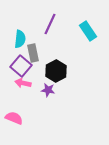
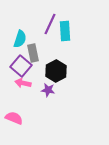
cyan rectangle: moved 23 px left; rotated 30 degrees clockwise
cyan semicircle: rotated 12 degrees clockwise
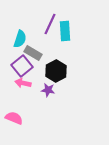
gray rectangle: rotated 48 degrees counterclockwise
purple square: moved 1 px right; rotated 10 degrees clockwise
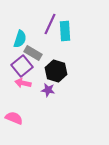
black hexagon: rotated 15 degrees counterclockwise
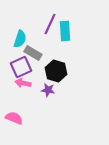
purple square: moved 1 px left, 1 px down; rotated 15 degrees clockwise
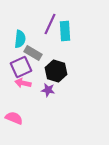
cyan semicircle: rotated 12 degrees counterclockwise
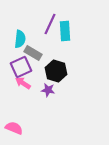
pink arrow: rotated 21 degrees clockwise
pink semicircle: moved 10 px down
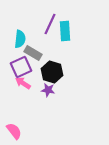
black hexagon: moved 4 px left, 1 px down
pink semicircle: moved 3 px down; rotated 30 degrees clockwise
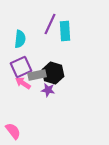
gray rectangle: moved 4 px right, 22 px down; rotated 42 degrees counterclockwise
black hexagon: moved 1 px right, 1 px down
pink semicircle: moved 1 px left
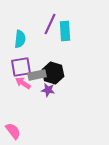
purple square: rotated 15 degrees clockwise
